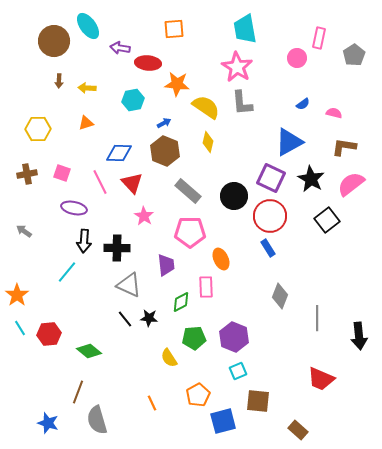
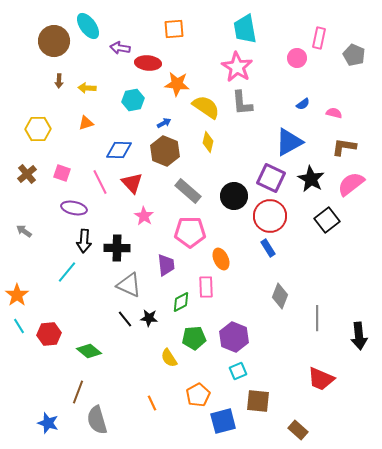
gray pentagon at (354, 55): rotated 15 degrees counterclockwise
blue diamond at (119, 153): moved 3 px up
brown cross at (27, 174): rotated 30 degrees counterclockwise
cyan line at (20, 328): moved 1 px left, 2 px up
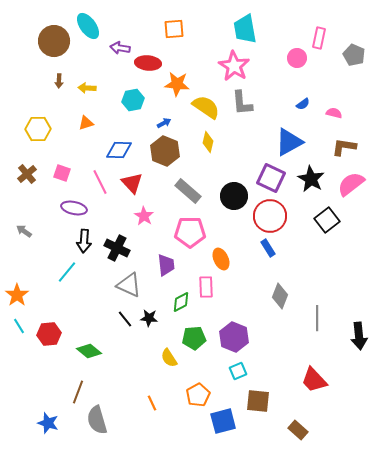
pink star at (237, 67): moved 3 px left, 1 px up
black cross at (117, 248): rotated 25 degrees clockwise
red trapezoid at (321, 379): moved 7 px left, 1 px down; rotated 24 degrees clockwise
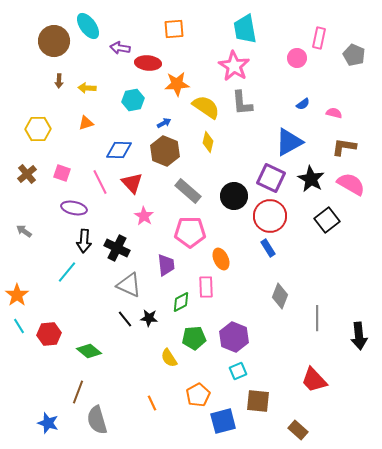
orange star at (177, 84): rotated 10 degrees counterclockwise
pink semicircle at (351, 184): rotated 68 degrees clockwise
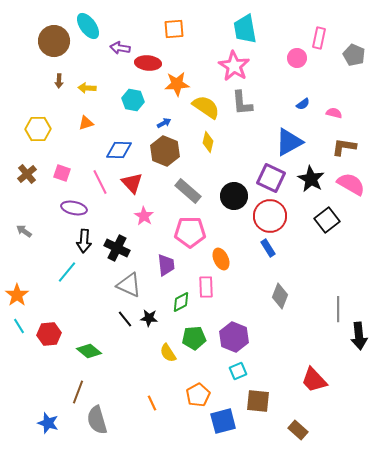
cyan hexagon at (133, 100): rotated 20 degrees clockwise
gray line at (317, 318): moved 21 px right, 9 px up
yellow semicircle at (169, 358): moved 1 px left, 5 px up
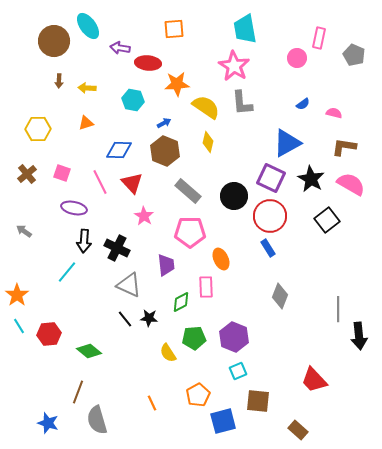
blue triangle at (289, 142): moved 2 px left, 1 px down
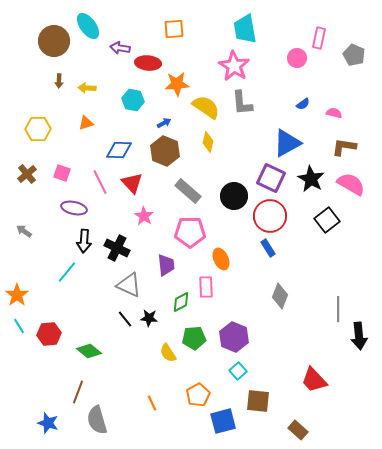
cyan square at (238, 371): rotated 18 degrees counterclockwise
